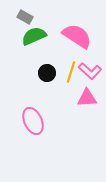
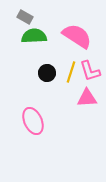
green semicircle: rotated 20 degrees clockwise
pink L-shape: rotated 30 degrees clockwise
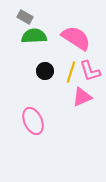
pink semicircle: moved 1 px left, 2 px down
black circle: moved 2 px left, 2 px up
pink triangle: moved 5 px left, 1 px up; rotated 20 degrees counterclockwise
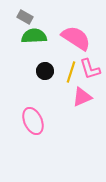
pink L-shape: moved 2 px up
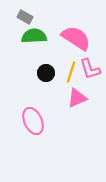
black circle: moved 1 px right, 2 px down
pink triangle: moved 5 px left, 1 px down
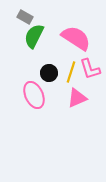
green semicircle: rotated 60 degrees counterclockwise
black circle: moved 3 px right
pink ellipse: moved 1 px right, 26 px up
